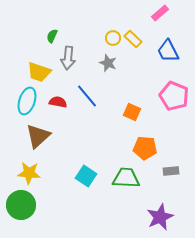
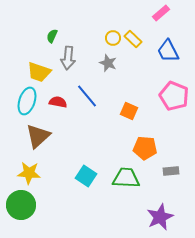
pink rectangle: moved 1 px right
orange square: moved 3 px left, 1 px up
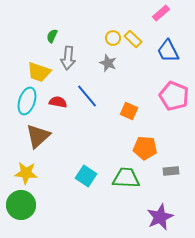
yellow star: moved 3 px left
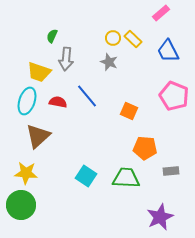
gray arrow: moved 2 px left, 1 px down
gray star: moved 1 px right, 1 px up
